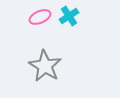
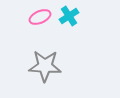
gray star: rotated 28 degrees counterclockwise
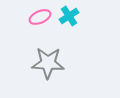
gray star: moved 3 px right, 3 px up
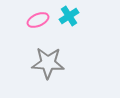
pink ellipse: moved 2 px left, 3 px down
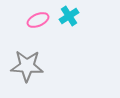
gray star: moved 21 px left, 3 px down
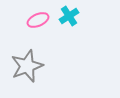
gray star: rotated 24 degrees counterclockwise
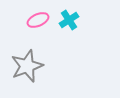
cyan cross: moved 4 px down
